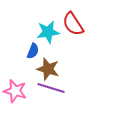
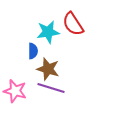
blue semicircle: rotated 21 degrees counterclockwise
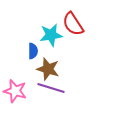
cyan star: moved 3 px right, 3 px down
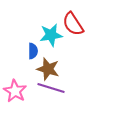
pink star: rotated 15 degrees clockwise
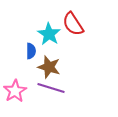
cyan star: moved 2 px left, 1 px up; rotated 30 degrees counterclockwise
blue semicircle: moved 2 px left
brown star: moved 1 px right, 2 px up
pink star: rotated 10 degrees clockwise
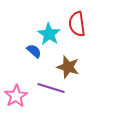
red semicircle: moved 4 px right; rotated 25 degrees clockwise
blue semicircle: moved 3 px right; rotated 49 degrees counterclockwise
brown star: moved 19 px right
pink star: moved 1 px right, 5 px down
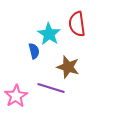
blue semicircle: rotated 35 degrees clockwise
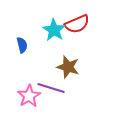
red semicircle: rotated 105 degrees counterclockwise
cyan star: moved 5 px right, 4 px up
blue semicircle: moved 12 px left, 6 px up
pink star: moved 13 px right
